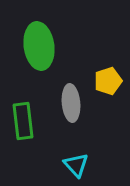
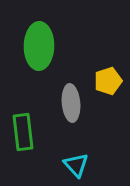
green ellipse: rotated 9 degrees clockwise
green rectangle: moved 11 px down
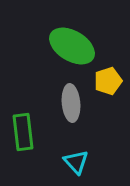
green ellipse: moved 33 px right; rotated 60 degrees counterclockwise
cyan triangle: moved 3 px up
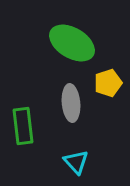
green ellipse: moved 3 px up
yellow pentagon: moved 2 px down
green rectangle: moved 6 px up
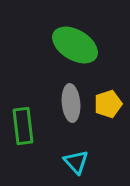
green ellipse: moved 3 px right, 2 px down
yellow pentagon: moved 21 px down
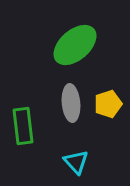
green ellipse: rotated 72 degrees counterclockwise
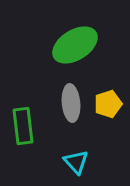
green ellipse: rotated 9 degrees clockwise
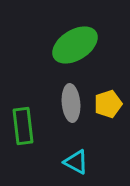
cyan triangle: rotated 20 degrees counterclockwise
